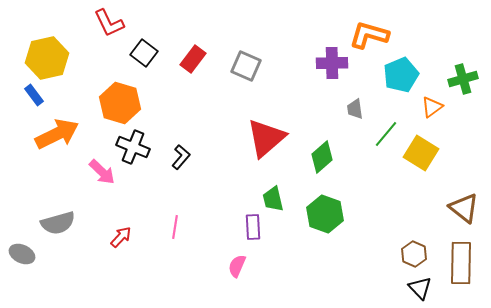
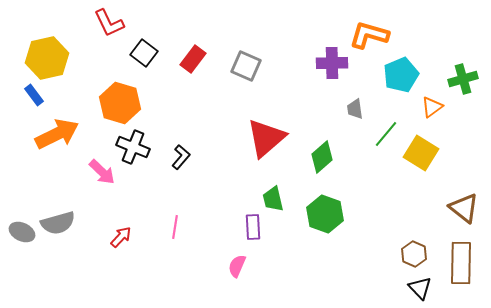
gray ellipse: moved 22 px up
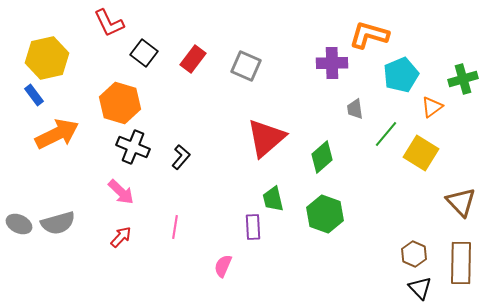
pink arrow: moved 19 px right, 20 px down
brown triangle: moved 3 px left, 6 px up; rotated 8 degrees clockwise
gray ellipse: moved 3 px left, 8 px up
pink semicircle: moved 14 px left
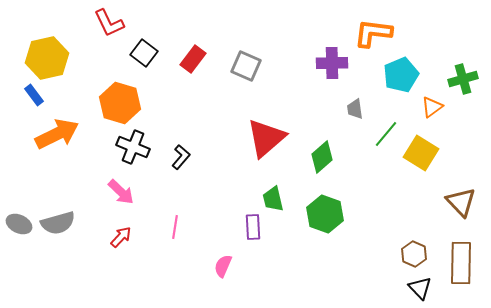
orange L-shape: moved 4 px right, 2 px up; rotated 9 degrees counterclockwise
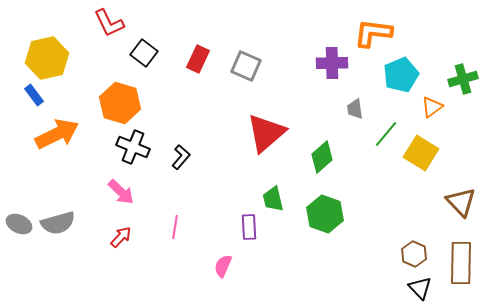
red rectangle: moved 5 px right; rotated 12 degrees counterclockwise
red triangle: moved 5 px up
purple rectangle: moved 4 px left
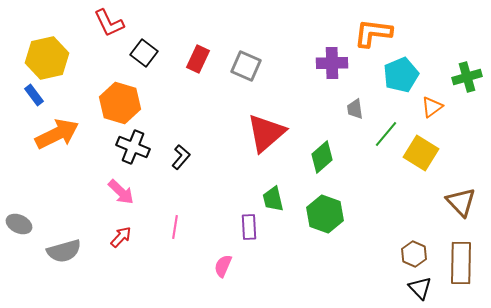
green cross: moved 4 px right, 2 px up
gray semicircle: moved 6 px right, 28 px down
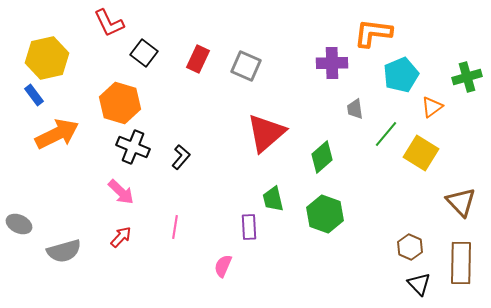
brown hexagon: moved 4 px left, 7 px up
black triangle: moved 1 px left, 4 px up
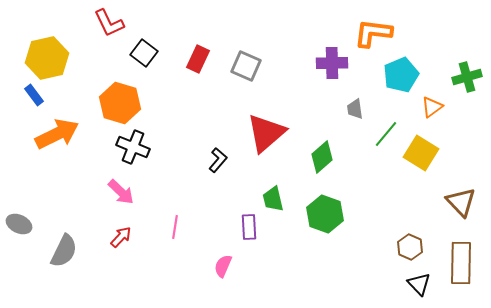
black L-shape: moved 37 px right, 3 px down
gray semicircle: rotated 48 degrees counterclockwise
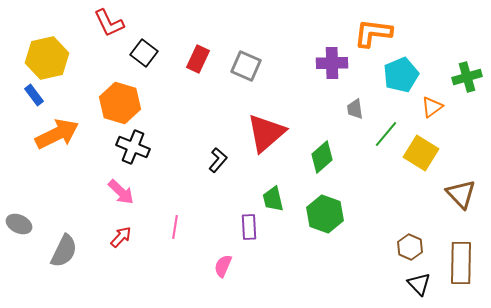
brown triangle: moved 8 px up
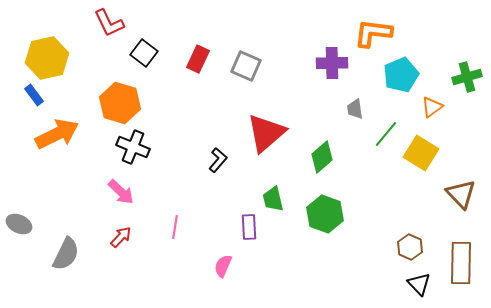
gray semicircle: moved 2 px right, 3 px down
